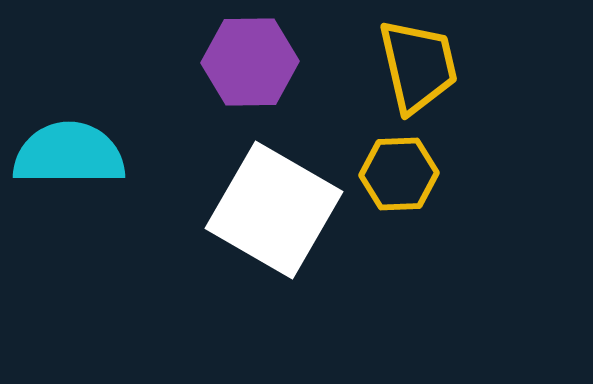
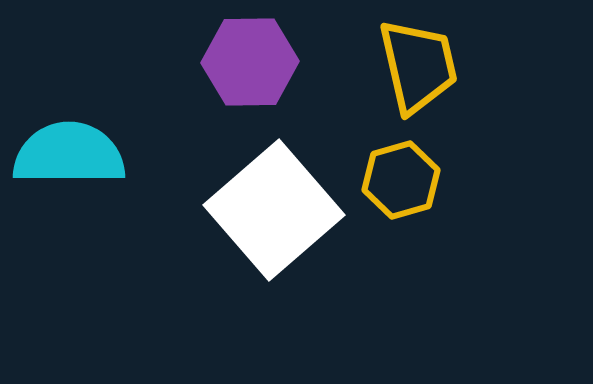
yellow hexagon: moved 2 px right, 6 px down; rotated 14 degrees counterclockwise
white square: rotated 19 degrees clockwise
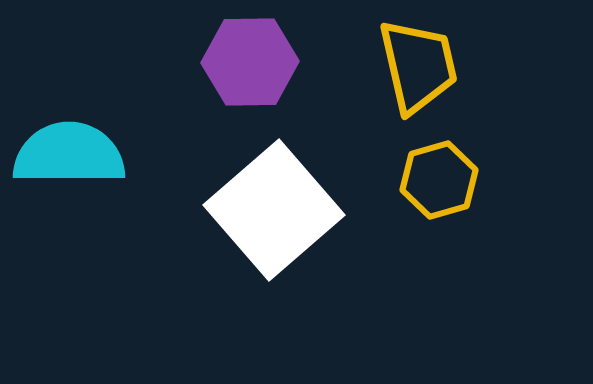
yellow hexagon: moved 38 px right
